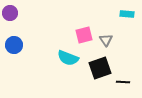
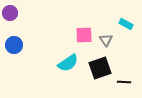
cyan rectangle: moved 1 px left, 10 px down; rotated 24 degrees clockwise
pink square: rotated 12 degrees clockwise
cyan semicircle: moved 5 px down; rotated 55 degrees counterclockwise
black line: moved 1 px right
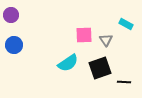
purple circle: moved 1 px right, 2 px down
